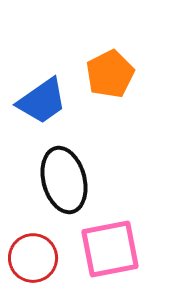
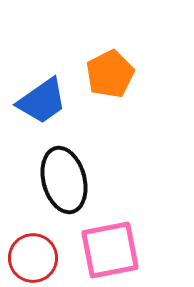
pink square: moved 1 px down
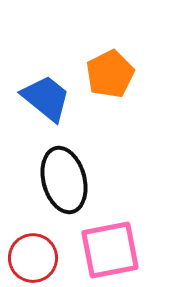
blue trapezoid: moved 4 px right, 3 px up; rotated 106 degrees counterclockwise
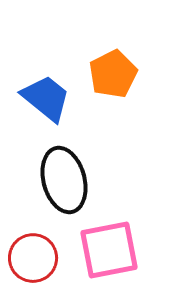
orange pentagon: moved 3 px right
pink square: moved 1 px left
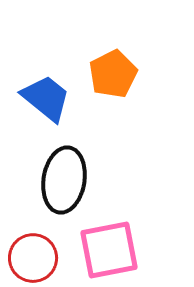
black ellipse: rotated 24 degrees clockwise
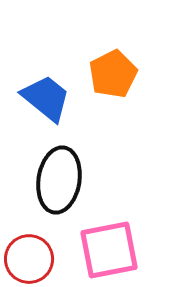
black ellipse: moved 5 px left
red circle: moved 4 px left, 1 px down
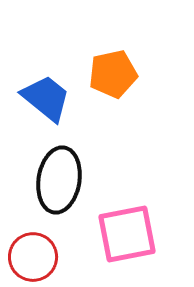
orange pentagon: rotated 15 degrees clockwise
pink square: moved 18 px right, 16 px up
red circle: moved 4 px right, 2 px up
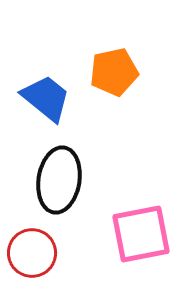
orange pentagon: moved 1 px right, 2 px up
pink square: moved 14 px right
red circle: moved 1 px left, 4 px up
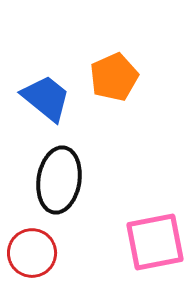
orange pentagon: moved 5 px down; rotated 12 degrees counterclockwise
pink square: moved 14 px right, 8 px down
